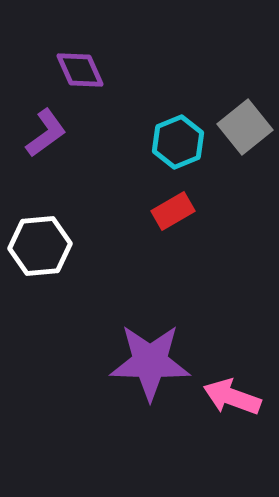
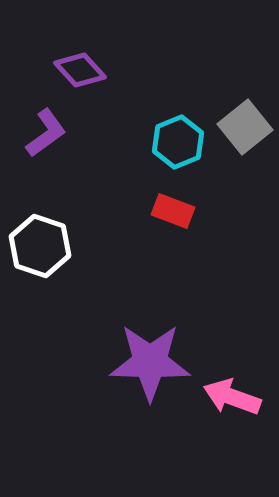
purple diamond: rotated 18 degrees counterclockwise
red rectangle: rotated 51 degrees clockwise
white hexagon: rotated 24 degrees clockwise
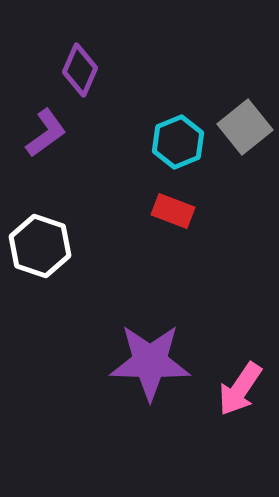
purple diamond: rotated 66 degrees clockwise
pink arrow: moved 8 px right, 8 px up; rotated 76 degrees counterclockwise
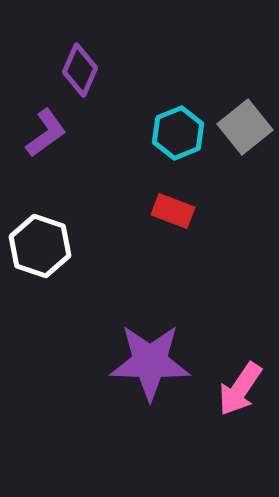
cyan hexagon: moved 9 px up
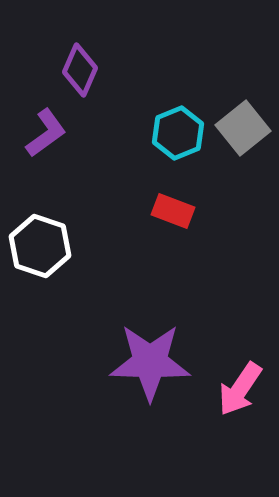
gray square: moved 2 px left, 1 px down
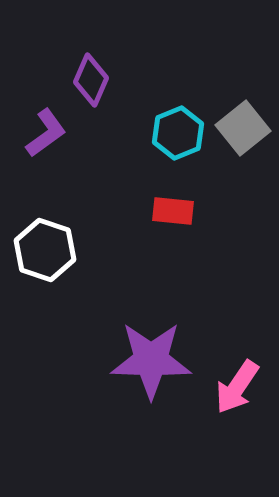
purple diamond: moved 11 px right, 10 px down
red rectangle: rotated 15 degrees counterclockwise
white hexagon: moved 5 px right, 4 px down
purple star: moved 1 px right, 2 px up
pink arrow: moved 3 px left, 2 px up
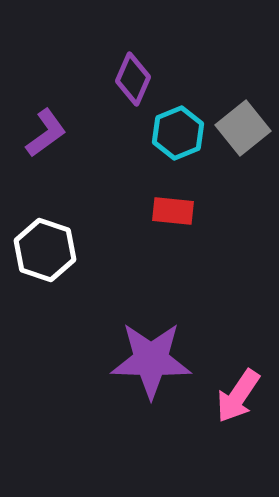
purple diamond: moved 42 px right, 1 px up
pink arrow: moved 1 px right, 9 px down
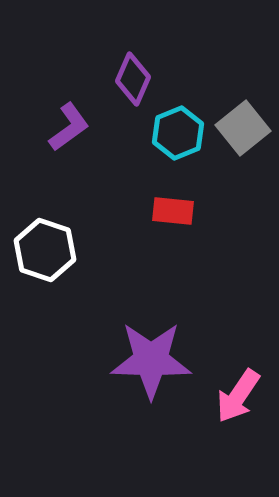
purple L-shape: moved 23 px right, 6 px up
